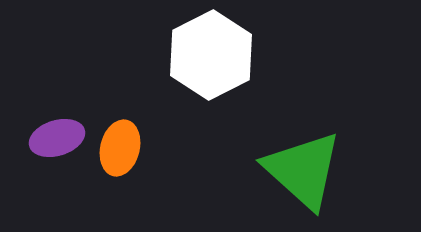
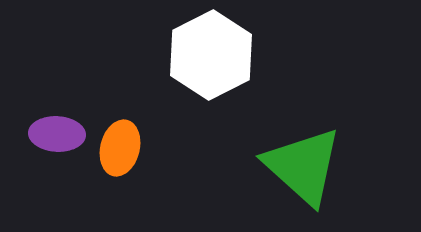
purple ellipse: moved 4 px up; rotated 20 degrees clockwise
green triangle: moved 4 px up
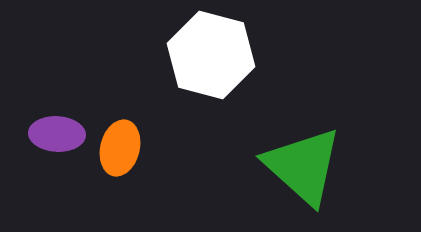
white hexagon: rotated 18 degrees counterclockwise
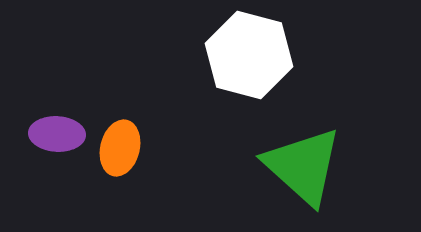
white hexagon: moved 38 px right
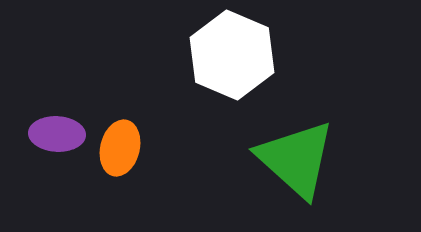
white hexagon: moved 17 px left; rotated 8 degrees clockwise
green triangle: moved 7 px left, 7 px up
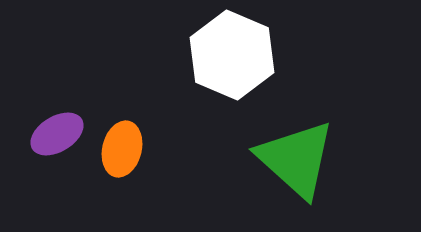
purple ellipse: rotated 34 degrees counterclockwise
orange ellipse: moved 2 px right, 1 px down
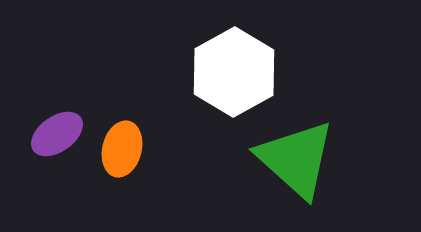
white hexagon: moved 2 px right, 17 px down; rotated 8 degrees clockwise
purple ellipse: rotated 4 degrees counterclockwise
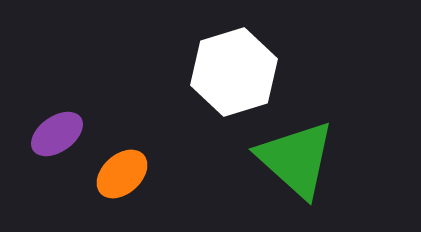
white hexagon: rotated 12 degrees clockwise
orange ellipse: moved 25 px down; rotated 34 degrees clockwise
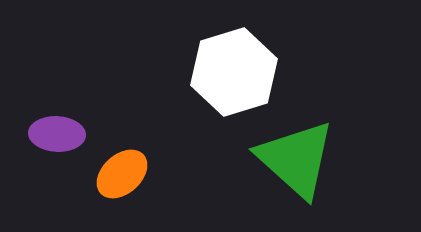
purple ellipse: rotated 38 degrees clockwise
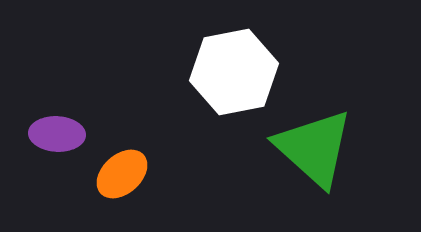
white hexagon: rotated 6 degrees clockwise
green triangle: moved 18 px right, 11 px up
